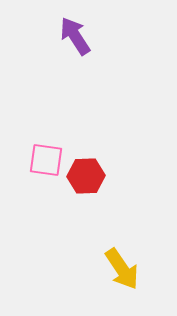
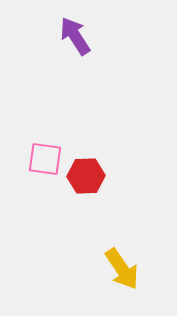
pink square: moved 1 px left, 1 px up
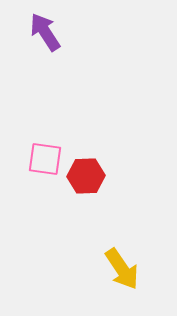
purple arrow: moved 30 px left, 4 px up
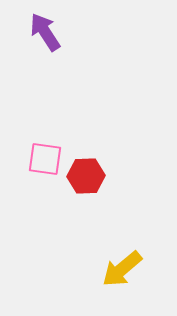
yellow arrow: rotated 84 degrees clockwise
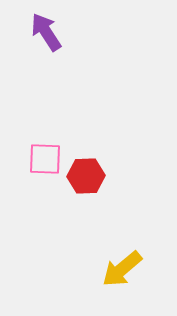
purple arrow: moved 1 px right
pink square: rotated 6 degrees counterclockwise
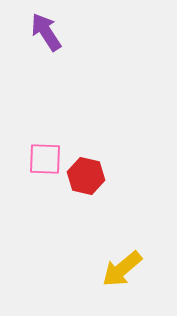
red hexagon: rotated 15 degrees clockwise
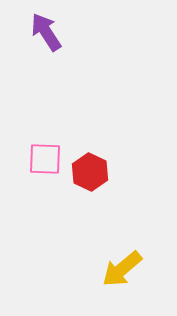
red hexagon: moved 4 px right, 4 px up; rotated 12 degrees clockwise
